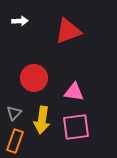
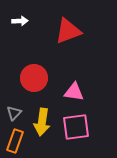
yellow arrow: moved 2 px down
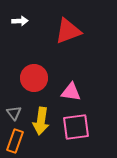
pink triangle: moved 3 px left
gray triangle: rotated 21 degrees counterclockwise
yellow arrow: moved 1 px left, 1 px up
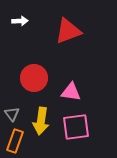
gray triangle: moved 2 px left, 1 px down
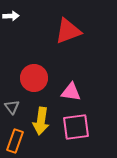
white arrow: moved 9 px left, 5 px up
gray triangle: moved 7 px up
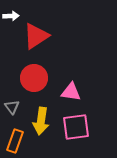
red triangle: moved 32 px left, 5 px down; rotated 12 degrees counterclockwise
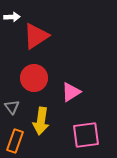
white arrow: moved 1 px right, 1 px down
pink triangle: rotated 40 degrees counterclockwise
pink square: moved 10 px right, 8 px down
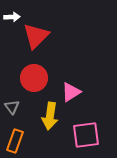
red triangle: rotated 12 degrees counterclockwise
yellow arrow: moved 9 px right, 5 px up
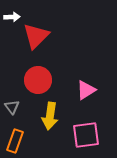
red circle: moved 4 px right, 2 px down
pink triangle: moved 15 px right, 2 px up
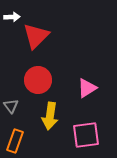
pink triangle: moved 1 px right, 2 px up
gray triangle: moved 1 px left, 1 px up
